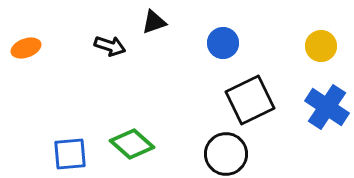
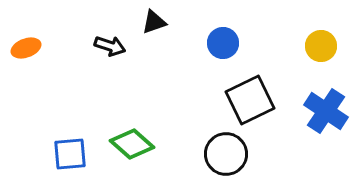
blue cross: moved 1 px left, 4 px down
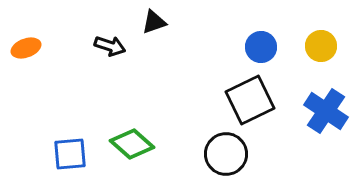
blue circle: moved 38 px right, 4 px down
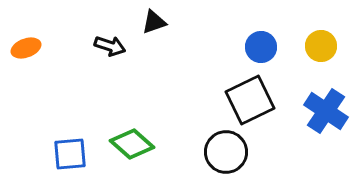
black circle: moved 2 px up
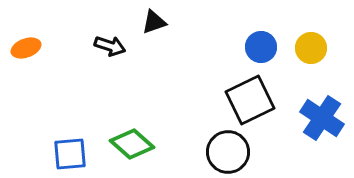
yellow circle: moved 10 px left, 2 px down
blue cross: moved 4 px left, 7 px down
black circle: moved 2 px right
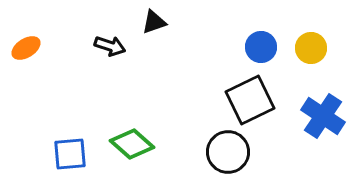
orange ellipse: rotated 12 degrees counterclockwise
blue cross: moved 1 px right, 2 px up
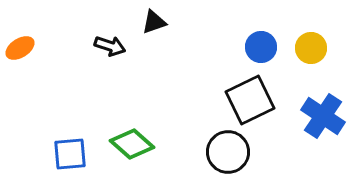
orange ellipse: moved 6 px left
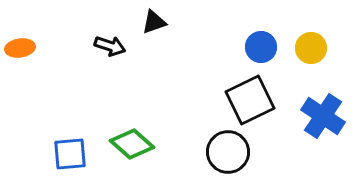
orange ellipse: rotated 24 degrees clockwise
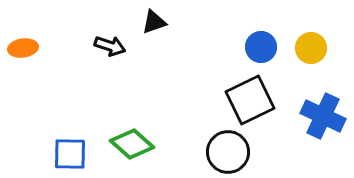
orange ellipse: moved 3 px right
blue cross: rotated 9 degrees counterclockwise
blue square: rotated 6 degrees clockwise
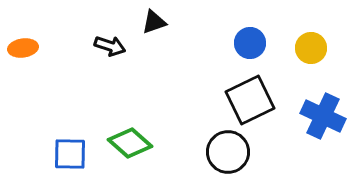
blue circle: moved 11 px left, 4 px up
green diamond: moved 2 px left, 1 px up
